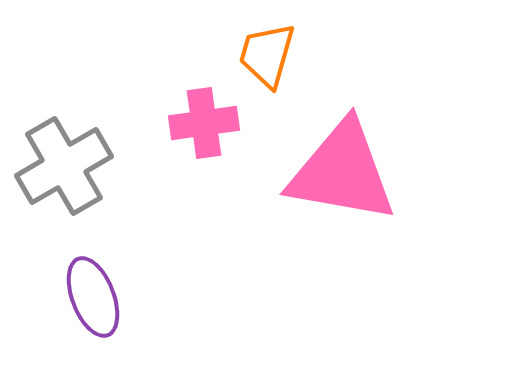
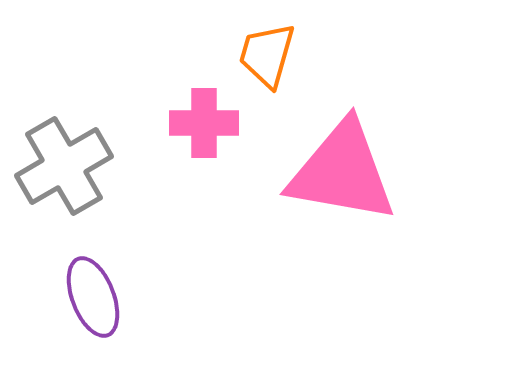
pink cross: rotated 8 degrees clockwise
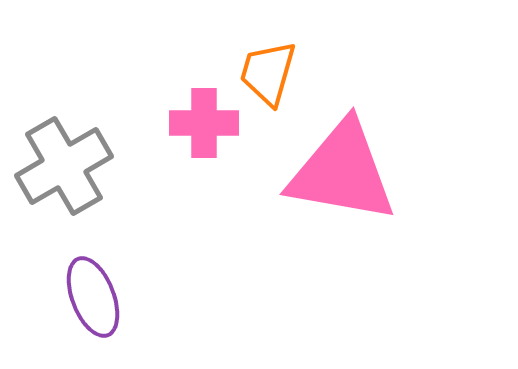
orange trapezoid: moved 1 px right, 18 px down
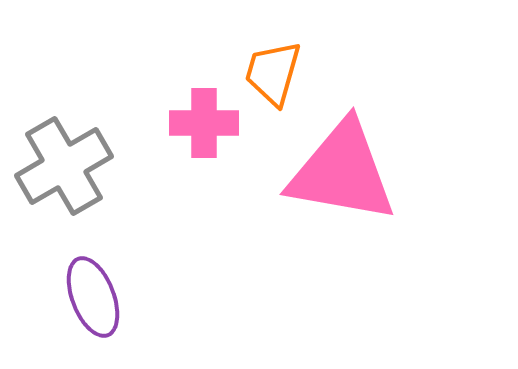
orange trapezoid: moved 5 px right
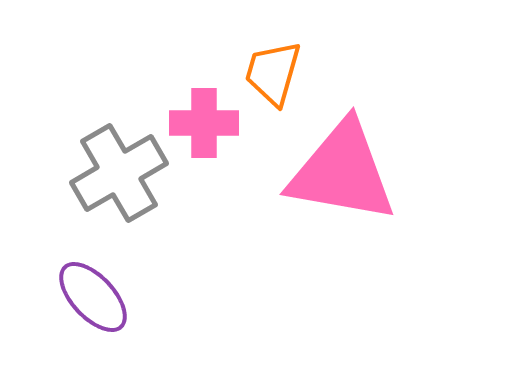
gray cross: moved 55 px right, 7 px down
purple ellipse: rotated 22 degrees counterclockwise
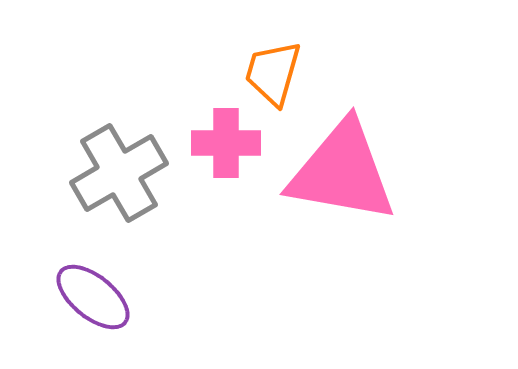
pink cross: moved 22 px right, 20 px down
purple ellipse: rotated 8 degrees counterclockwise
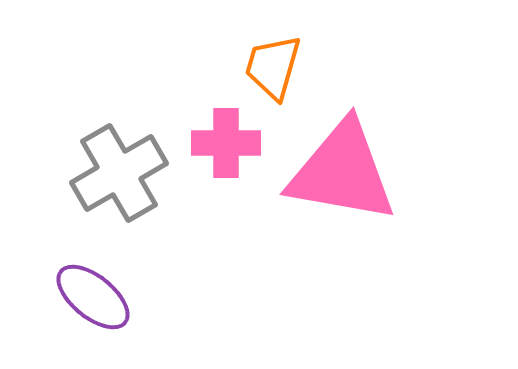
orange trapezoid: moved 6 px up
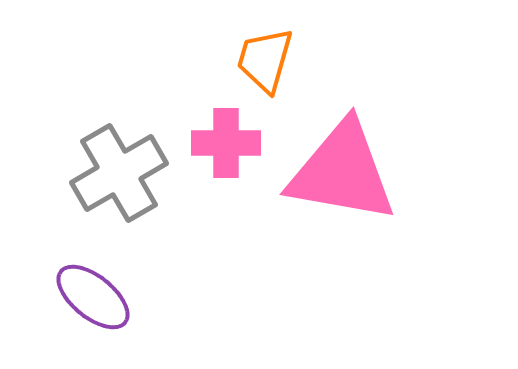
orange trapezoid: moved 8 px left, 7 px up
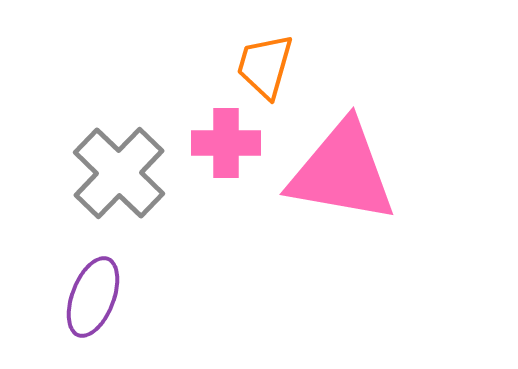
orange trapezoid: moved 6 px down
gray cross: rotated 16 degrees counterclockwise
purple ellipse: rotated 72 degrees clockwise
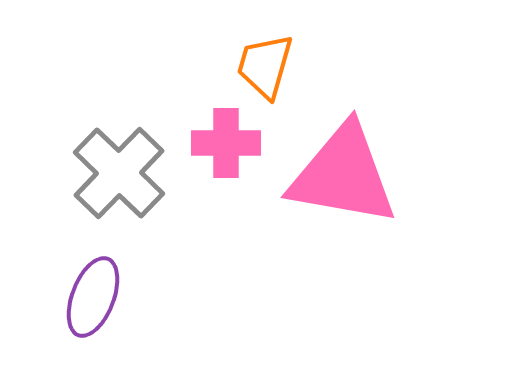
pink triangle: moved 1 px right, 3 px down
